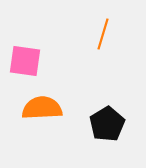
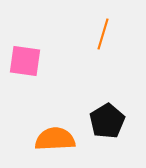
orange semicircle: moved 13 px right, 31 px down
black pentagon: moved 3 px up
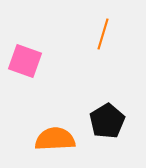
pink square: rotated 12 degrees clockwise
